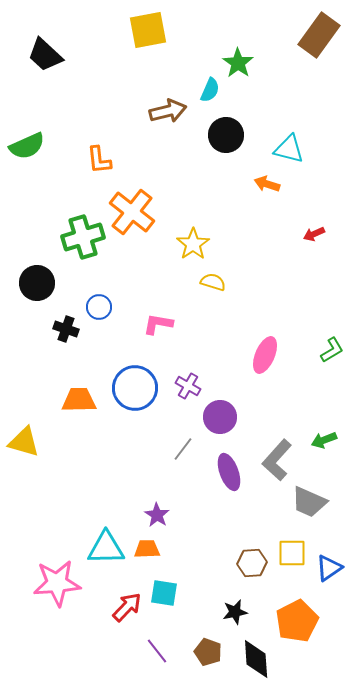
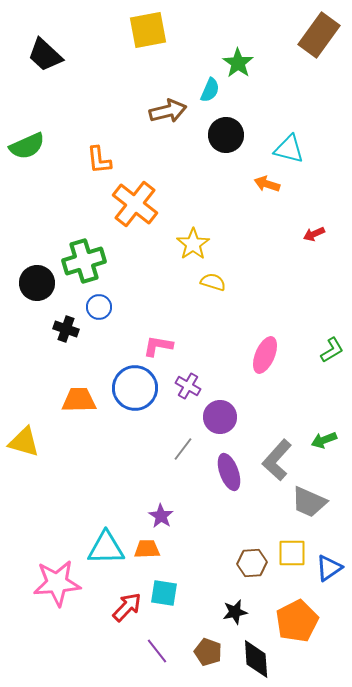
orange cross at (132, 212): moved 3 px right, 8 px up
green cross at (83, 237): moved 1 px right, 24 px down
pink L-shape at (158, 324): moved 22 px down
purple star at (157, 515): moved 4 px right, 1 px down
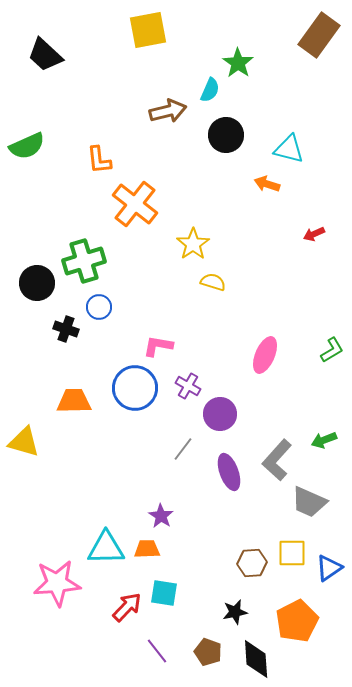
orange trapezoid at (79, 400): moved 5 px left, 1 px down
purple circle at (220, 417): moved 3 px up
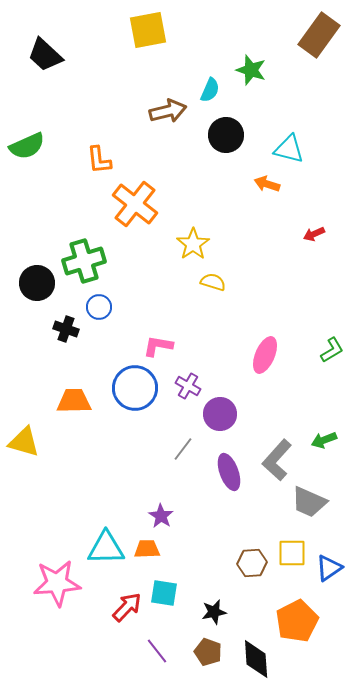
green star at (238, 63): moved 13 px right, 7 px down; rotated 16 degrees counterclockwise
black star at (235, 612): moved 21 px left
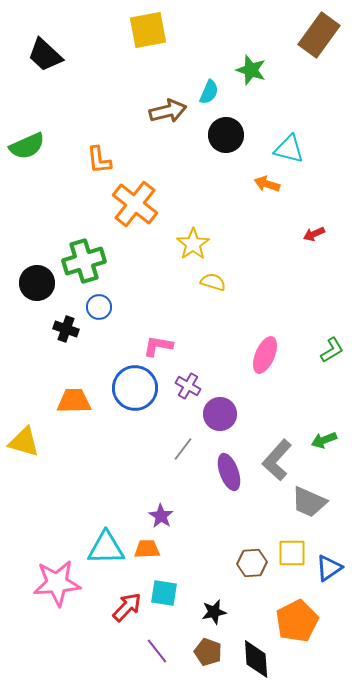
cyan semicircle at (210, 90): moved 1 px left, 2 px down
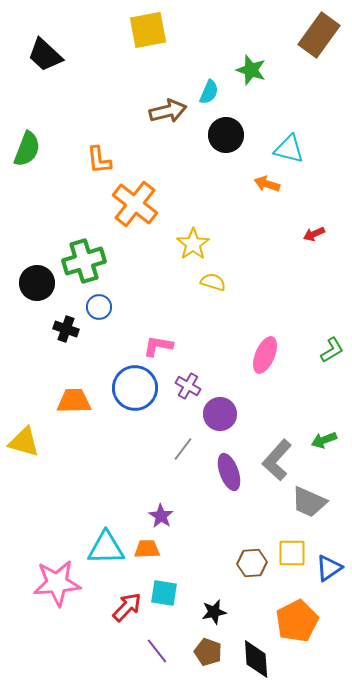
green semicircle at (27, 146): moved 3 px down; rotated 45 degrees counterclockwise
